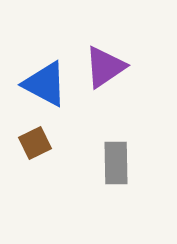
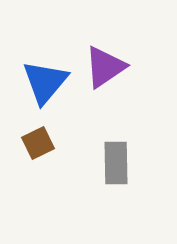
blue triangle: moved 2 px up; rotated 42 degrees clockwise
brown square: moved 3 px right
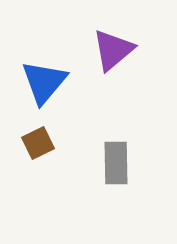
purple triangle: moved 8 px right, 17 px up; rotated 6 degrees counterclockwise
blue triangle: moved 1 px left
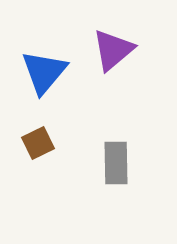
blue triangle: moved 10 px up
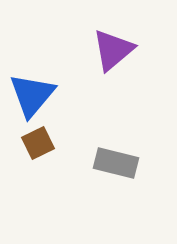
blue triangle: moved 12 px left, 23 px down
gray rectangle: rotated 75 degrees counterclockwise
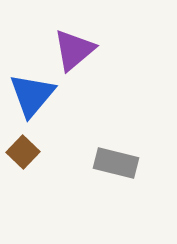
purple triangle: moved 39 px left
brown square: moved 15 px left, 9 px down; rotated 20 degrees counterclockwise
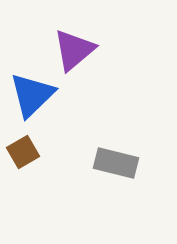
blue triangle: rotated 6 degrees clockwise
brown square: rotated 16 degrees clockwise
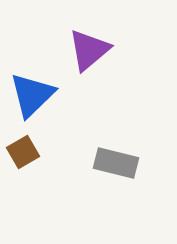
purple triangle: moved 15 px right
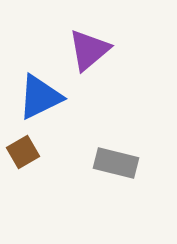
blue triangle: moved 8 px right, 2 px down; rotated 18 degrees clockwise
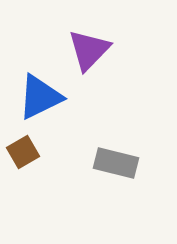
purple triangle: rotated 6 degrees counterclockwise
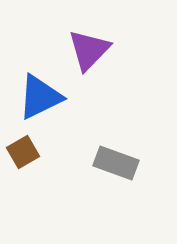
gray rectangle: rotated 6 degrees clockwise
